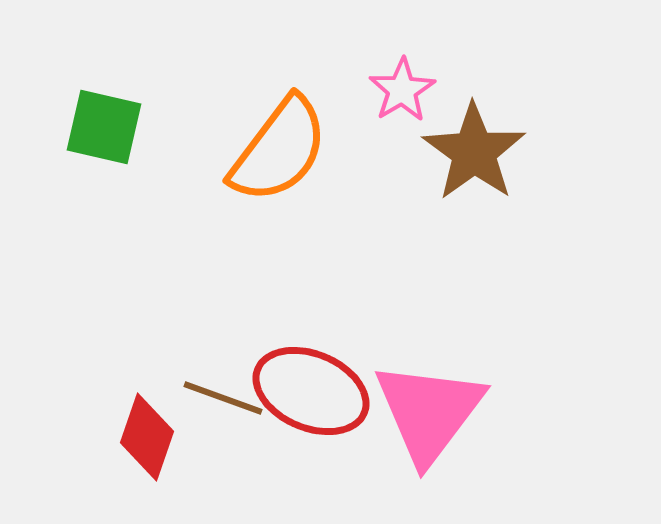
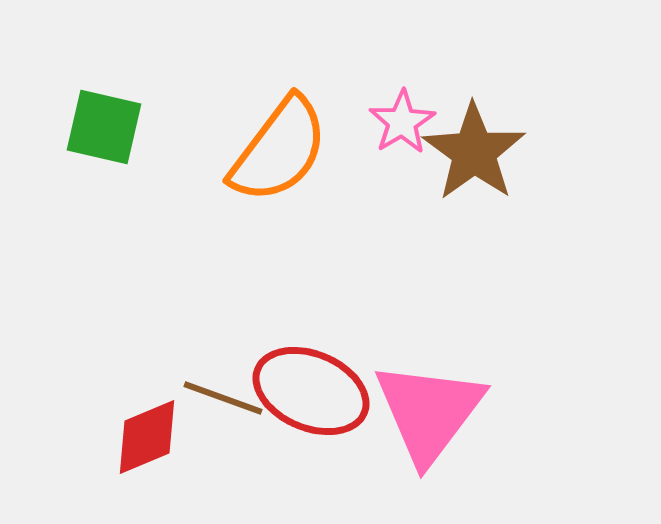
pink star: moved 32 px down
red diamond: rotated 48 degrees clockwise
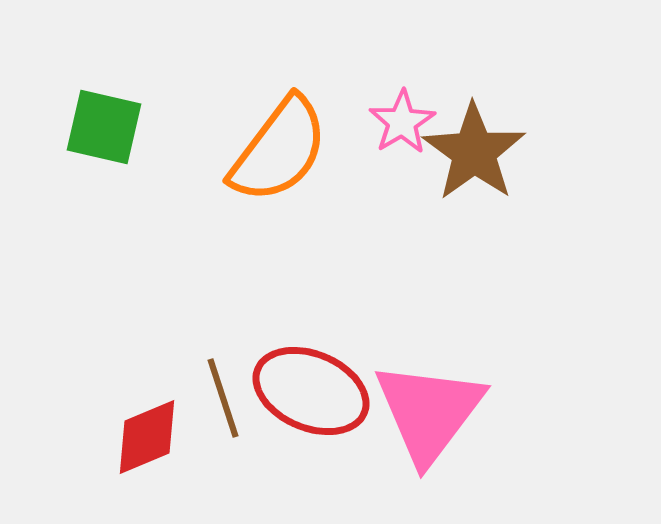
brown line: rotated 52 degrees clockwise
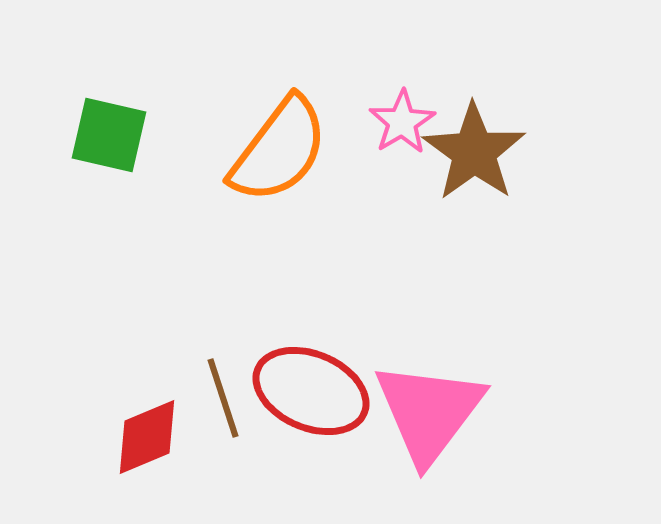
green square: moved 5 px right, 8 px down
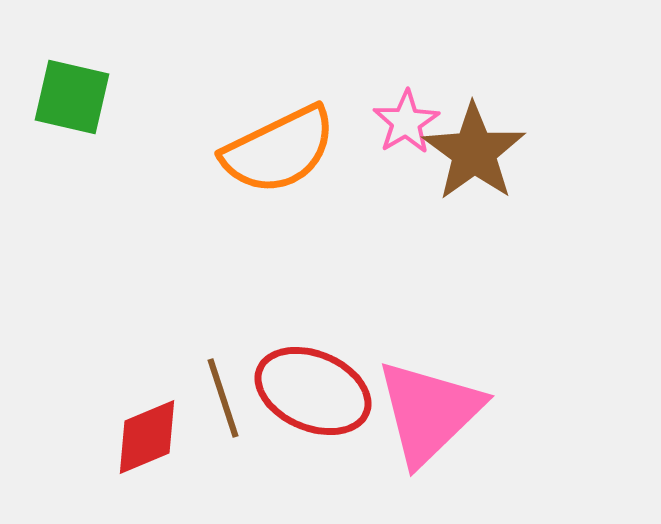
pink star: moved 4 px right
green square: moved 37 px left, 38 px up
orange semicircle: rotated 27 degrees clockwise
red ellipse: moved 2 px right
pink triangle: rotated 9 degrees clockwise
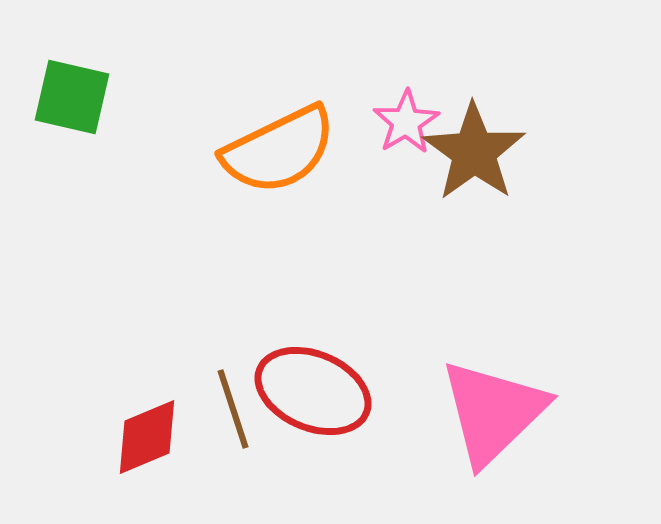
brown line: moved 10 px right, 11 px down
pink triangle: moved 64 px right
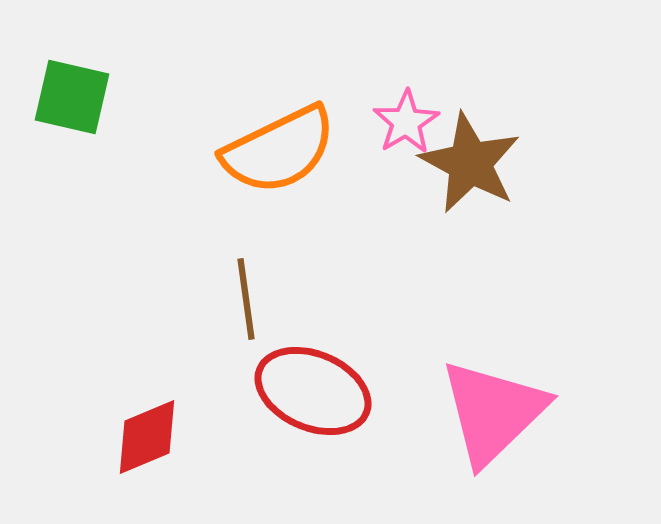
brown star: moved 4 px left, 11 px down; rotated 8 degrees counterclockwise
brown line: moved 13 px right, 110 px up; rotated 10 degrees clockwise
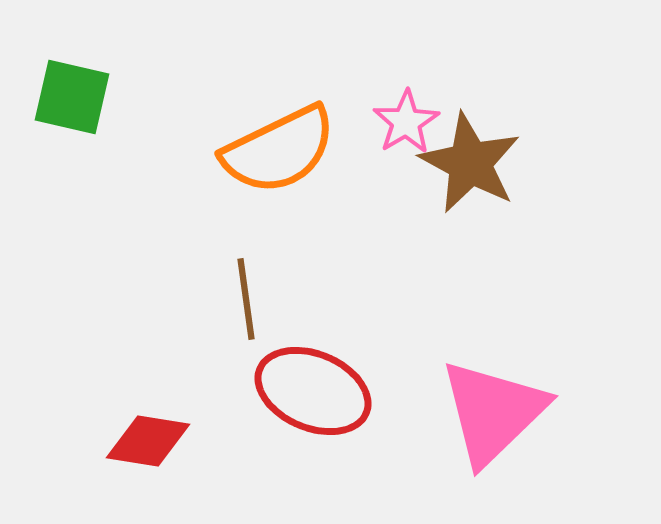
red diamond: moved 1 px right, 4 px down; rotated 32 degrees clockwise
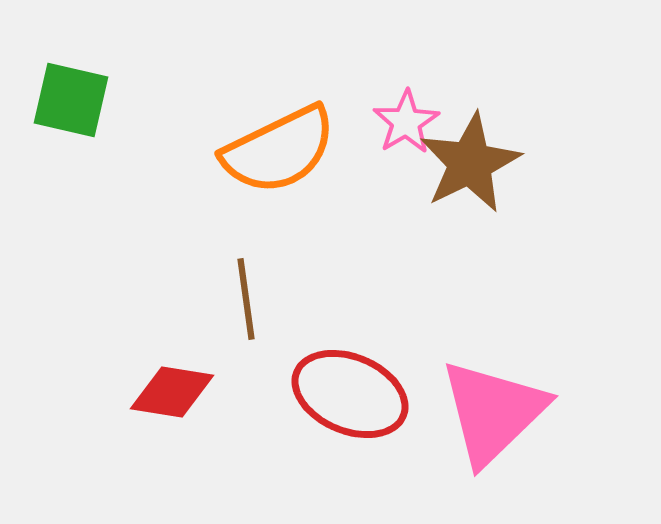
green square: moved 1 px left, 3 px down
brown star: rotated 18 degrees clockwise
red ellipse: moved 37 px right, 3 px down
red diamond: moved 24 px right, 49 px up
